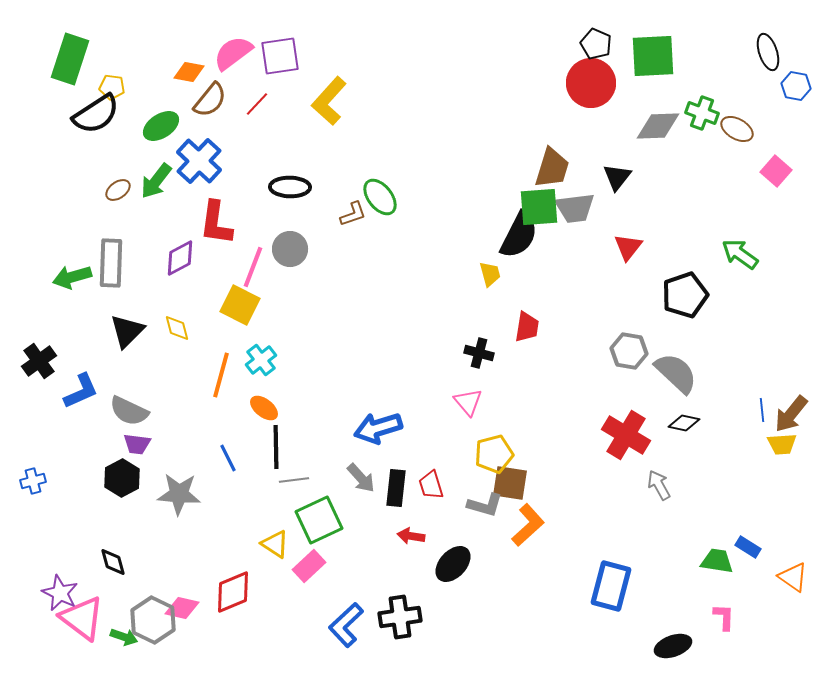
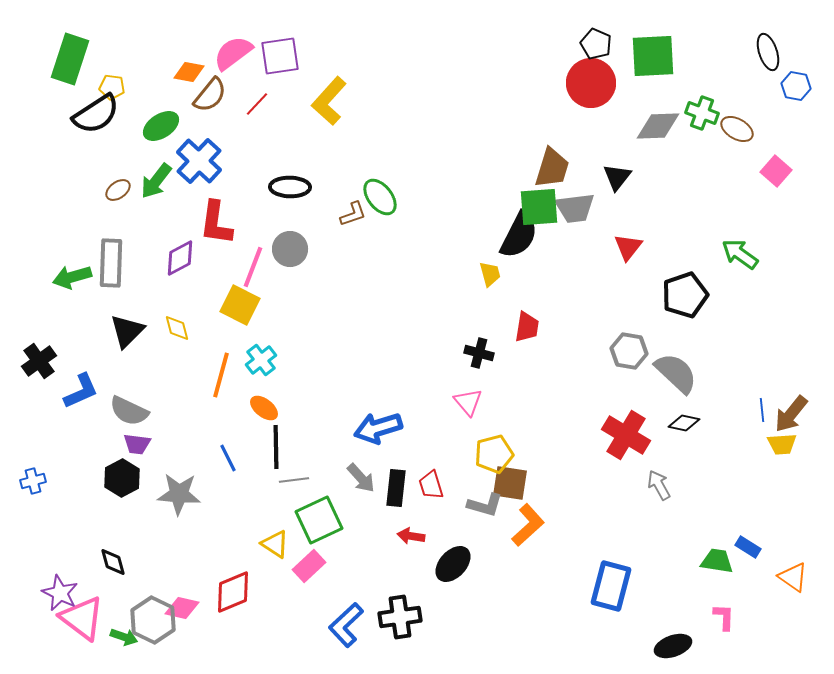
brown semicircle at (210, 100): moved 5 px up
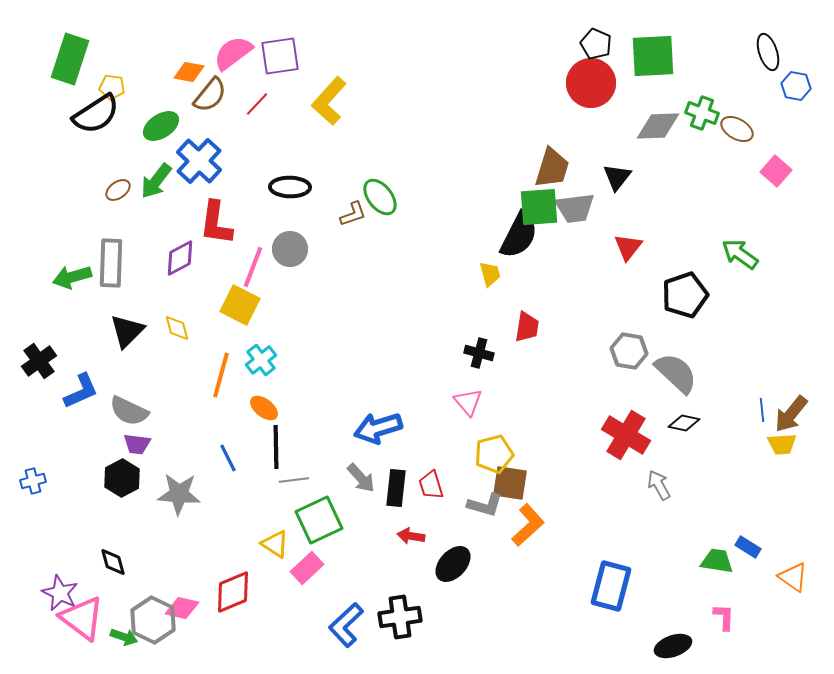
pink rectangle at (309, 566): moved 2 px left, 2 px down
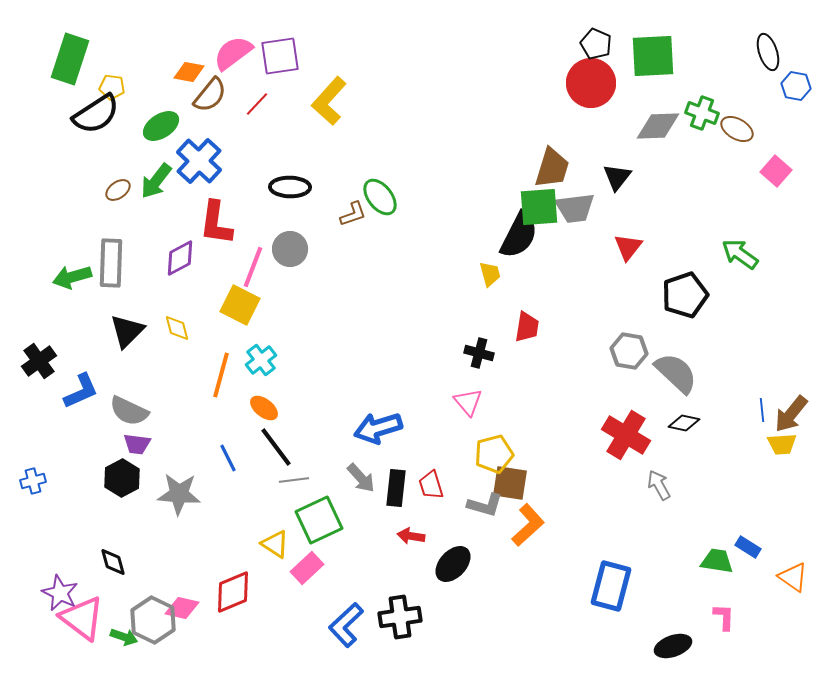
black line at (276, 447): rotated 36 degrees counterclockwise
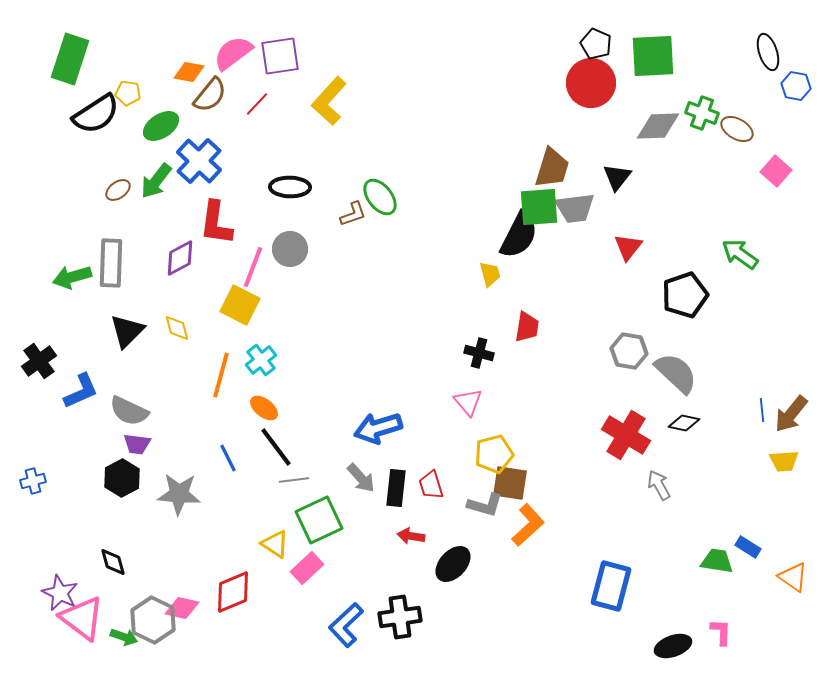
yellow pentagon at (112, 87): moved 16 px right, 6 px down
yellow trapezoid at (782, 444): moved 2 px right, 17 px down
pink L-shape at (724, 617): moved 3 px left, 15 px down
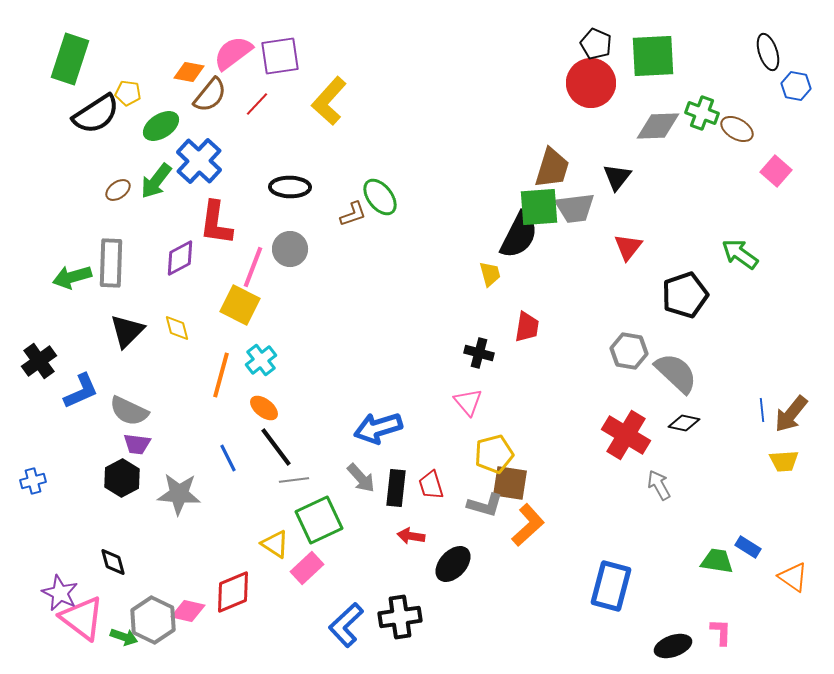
pink diamond at (182, 608): moved 6 px right, 3 px down
